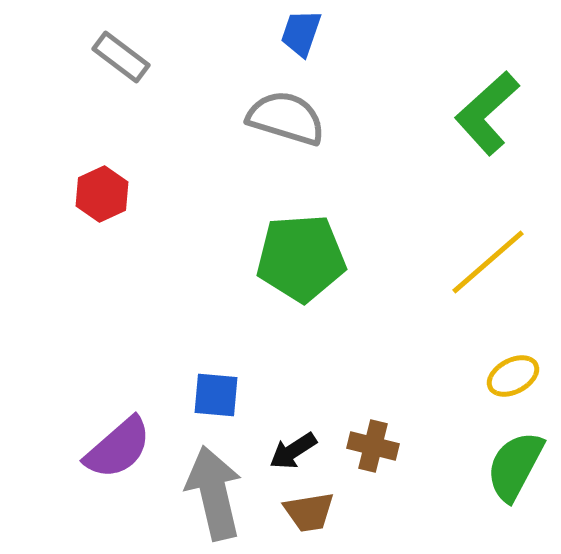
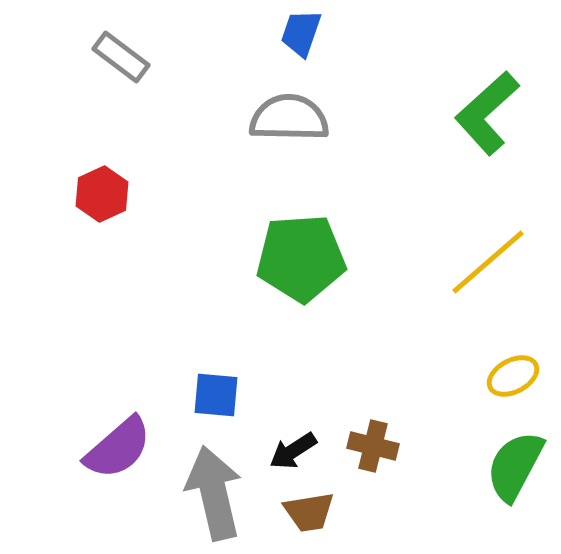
gray semicircle: moved 3 px right; rotated 16 degrees counterclockwise
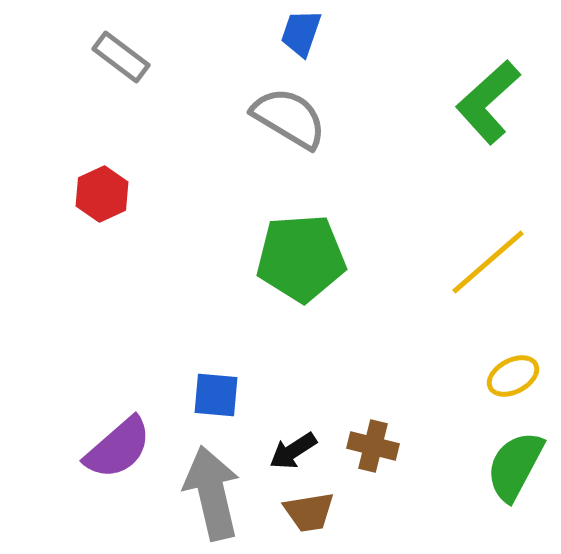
green L-shape: moved 1 px right, 11 px up
gray semicircle: rotated 30 degrees clockwise
gray arrow: moved 2 px left
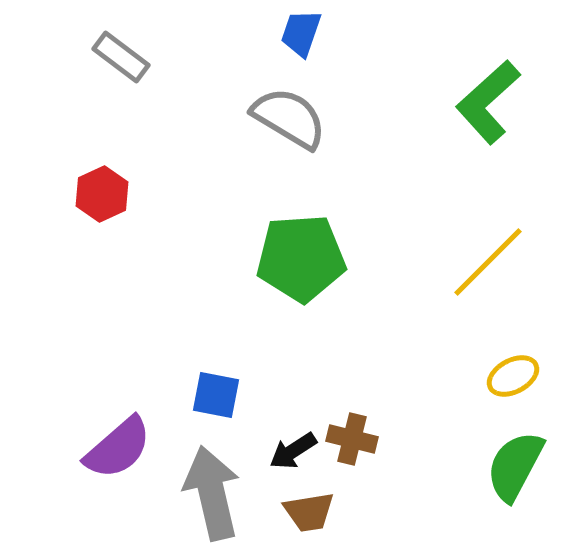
yellow line: rotated 4 degrees counterclockwise
blue square: rotated 6 degrees clockwise
brown cross: moved 21 px left, 7 px up
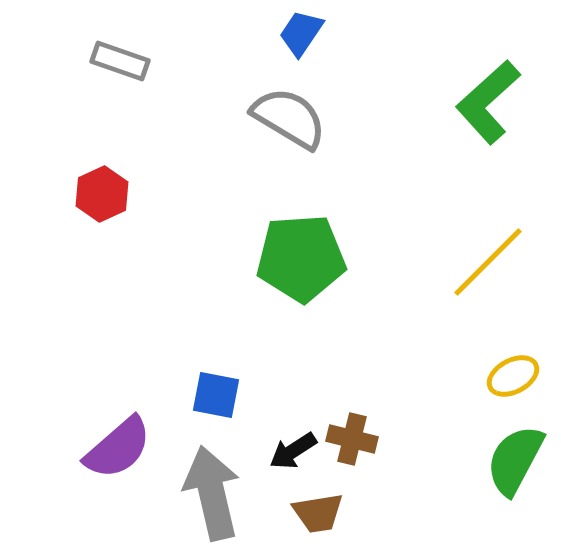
blue trapezoid: rotated 15 degrees clockwise
gray rectangle: moved 1 px left, 4 px down; rotated 18 degrees counterclockwise
green semicircle: moved 6 px up
brown trapezoid: moved 9 px right, 1 px down
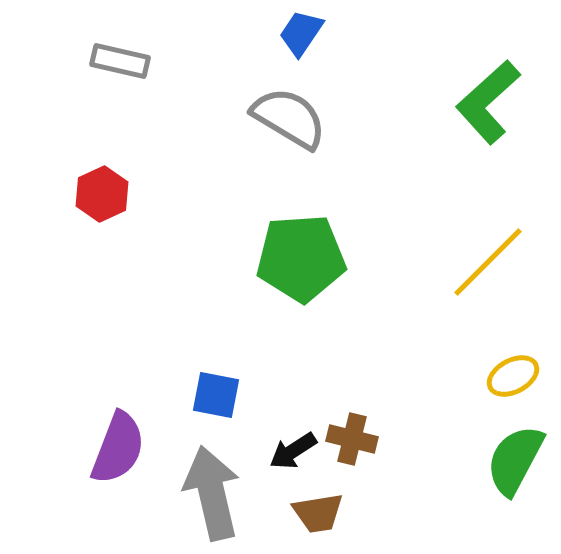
gray rectangle: rotated 6 degrees counterclockwise
purple semicircle: rotated 28 degrees counterclockwise
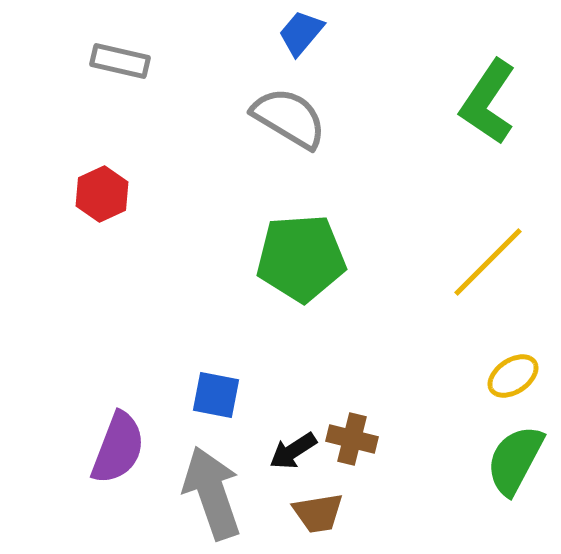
blue trapezoid: rotated 6 degrees clockwise
green L-shape: rotated 14 degrees counterclockwise
yellow ellipse: rotated 6 degrees counterclockwise
gray arrow: rotated 6 degrees counterclockwise
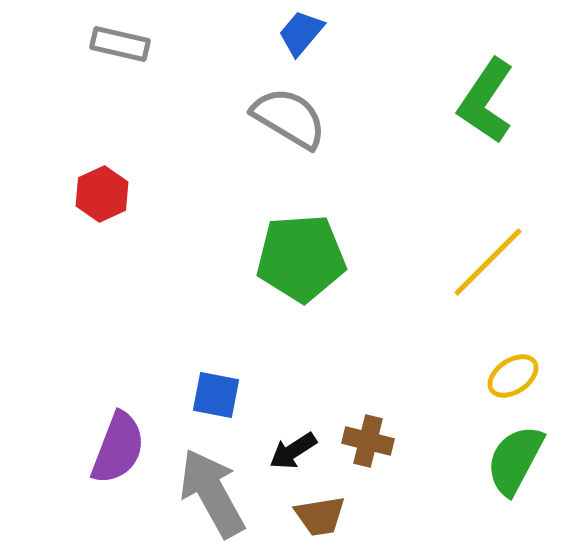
gray rectangle: moved 17 px up
green L-shape: moved 2 px left, 1 px up
brown cross: moved 16 px right, 2 px down
gray arrow: rotated 10 degrees counterclockwise
brown trapezoid: moved 2 px right, 3 px down
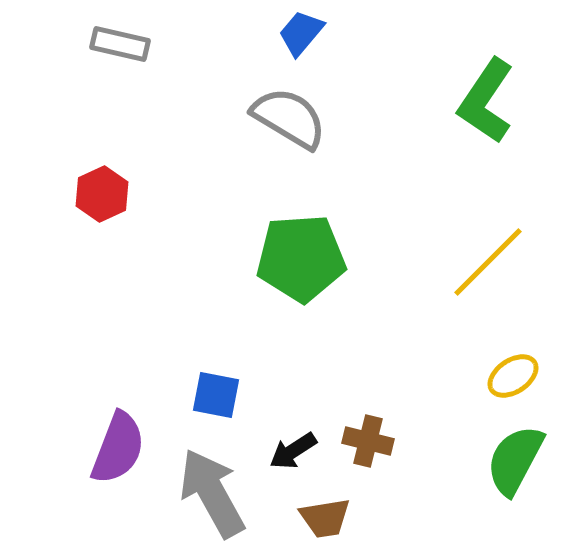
brown trapezoid: moved 5 px right, 2 px down
